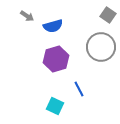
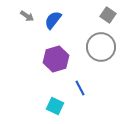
blue semicircle: moved 6 px up; rotated 144 degrees clockwise
blue line: moved 1 px right, 1 px up
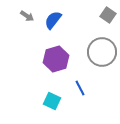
gray circle: moved 1 px right, 5 px down
cyan square: moved 3 px left, 5 px up
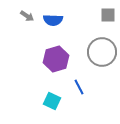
gray square: rotated 35 degrees counterclockwise
blue semicircle: rotated 126 degrees counterclockwise
blue line: moved 1 px left, 1 px up
